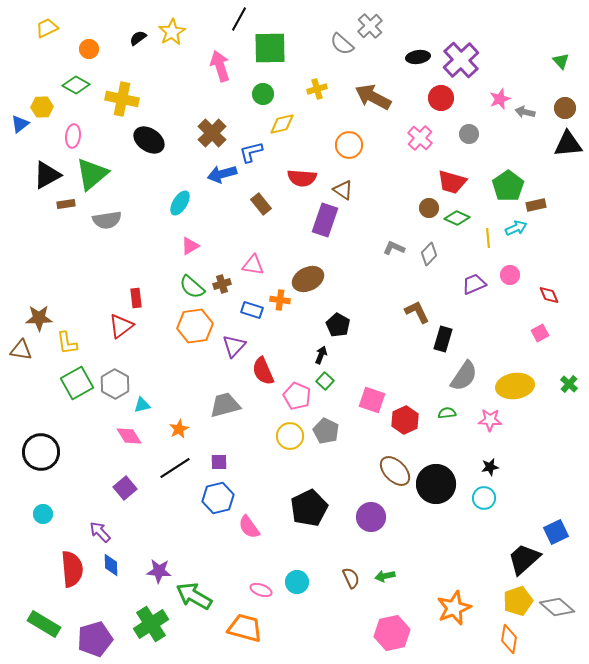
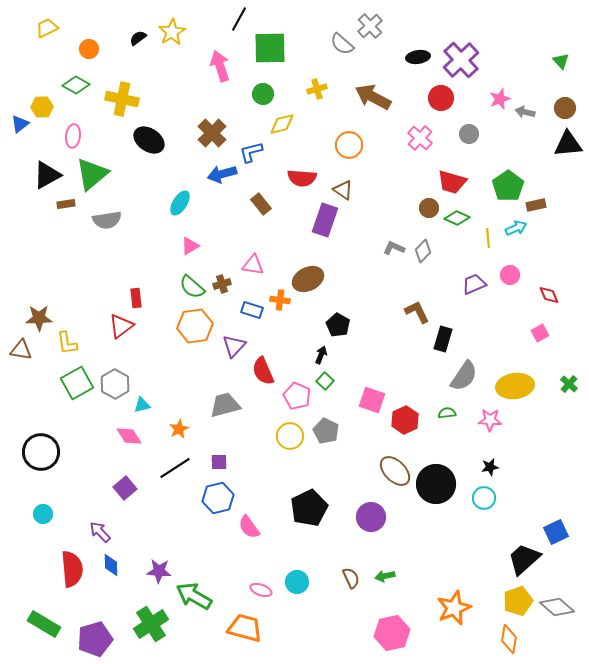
gray diamond at (429, 254): moved 6 px left, 3 px up
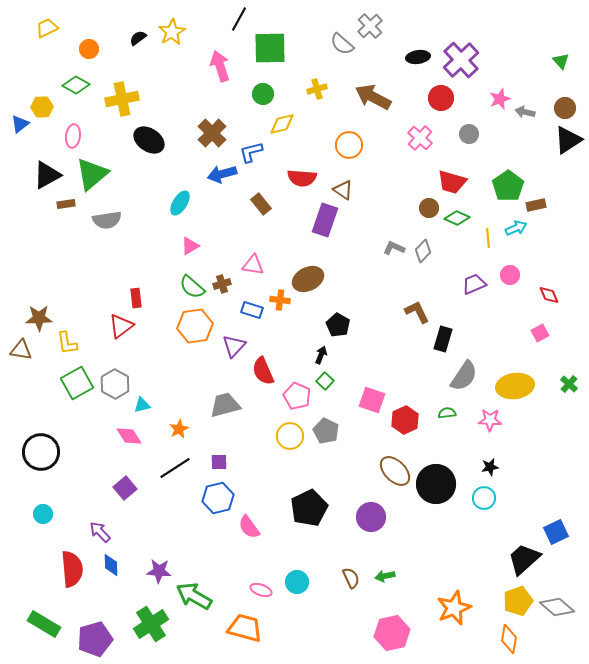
yellow cross at (122, 99): rotated 24 degrees counterclockwise
black triangle at (568, 144): moved 4 px up; rotated 28 degrees counterclockwise
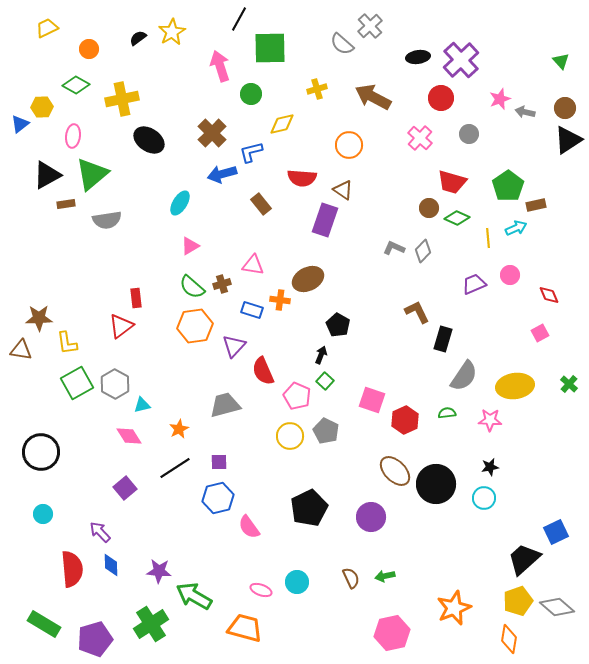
green circle at (263, 94): moved 12 px left
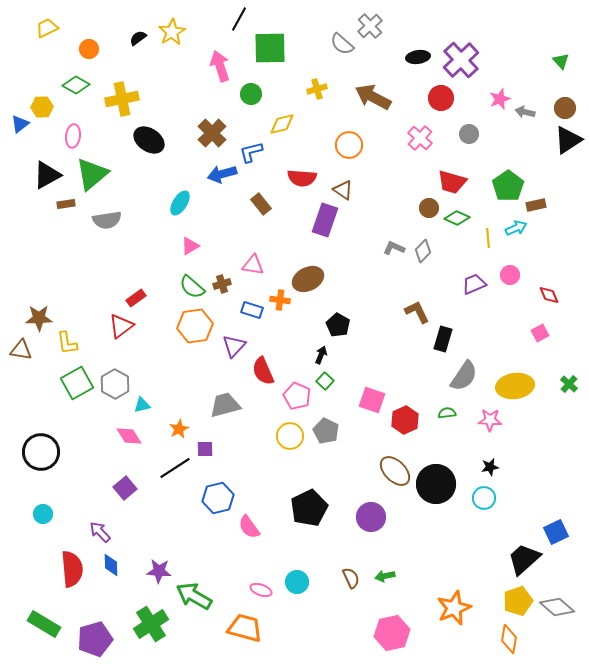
red rectangle at (136, 298): rotated 60 degrees clockwise
purple square at (219, 462): moved 14 px left, 13 px up
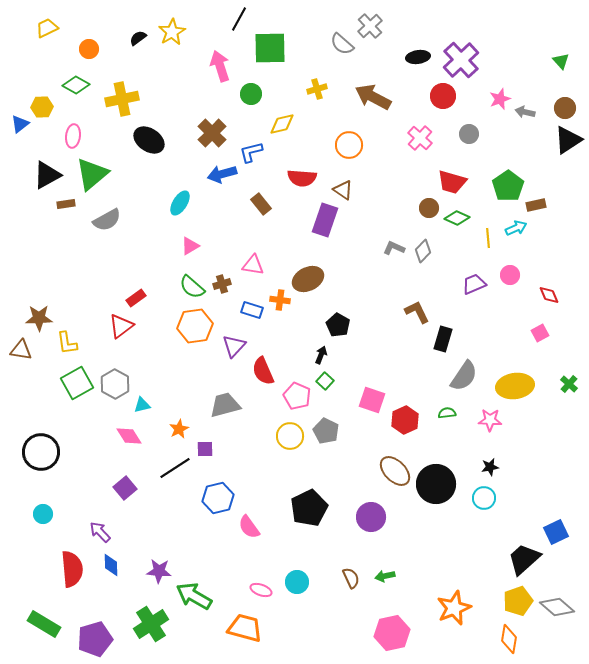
red circle at (441, 98): moved 2 px right, 2 px up
gray semicircle at (107, 220): rotated 20 degrees counterclockwise
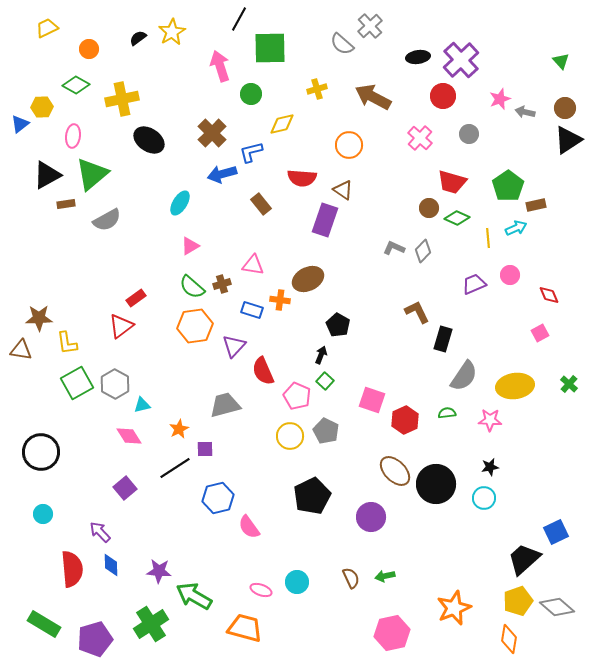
black pentagon at (309, 508): moved 3 px right, 12 px up
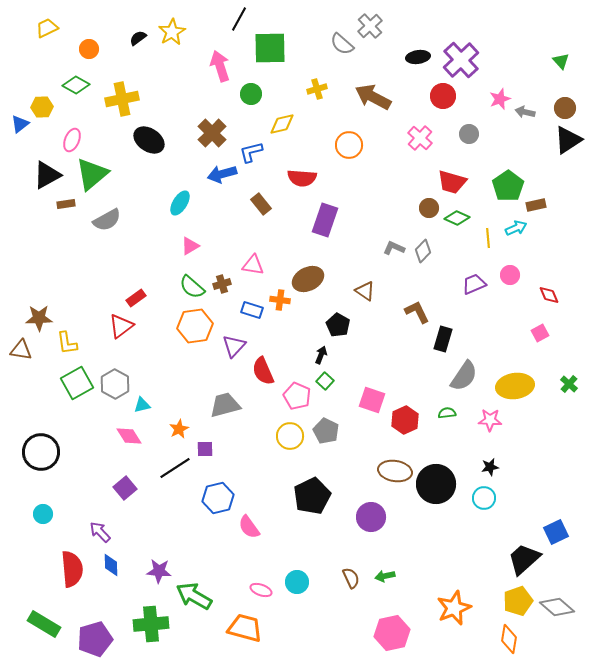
pink ellipse at (73, 136): moved 1 px left, 4 px down; rotated 15 degrees clockwise
brown triangle at (343, 190): moved 22 px right, 101 px down
brown ellipse at (395, 471): rotated 36 degrees counterclockwise
green cross at (151, 624): rotated 28 degrees clockwise
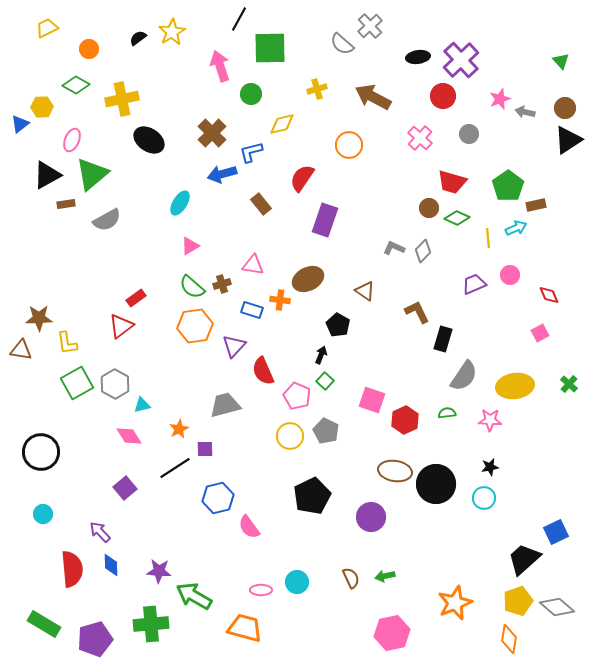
red semicircle at (302, 178): rotated 120 degrees clockwise
pink ellipse at (261, 590): rotated 20 degrees counterclockwise
orange star at (454, 608): moved 1 px right, 5 px up
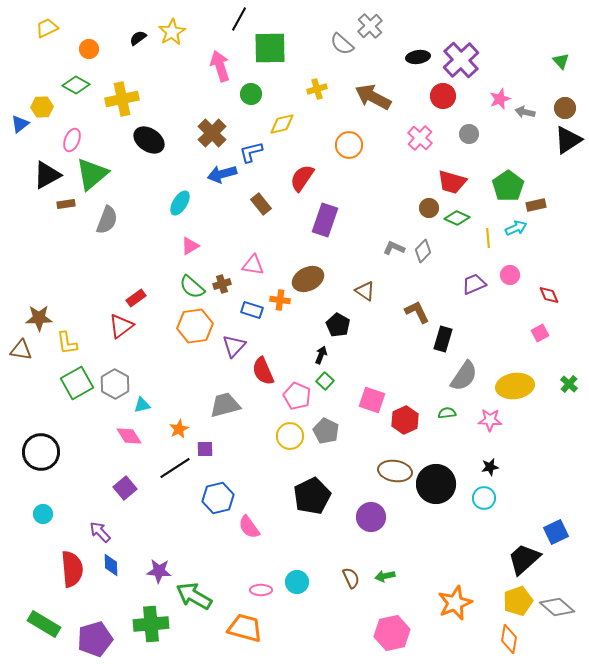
gray semicircle at (107, 220): rotated 40 degrees counterclockwise
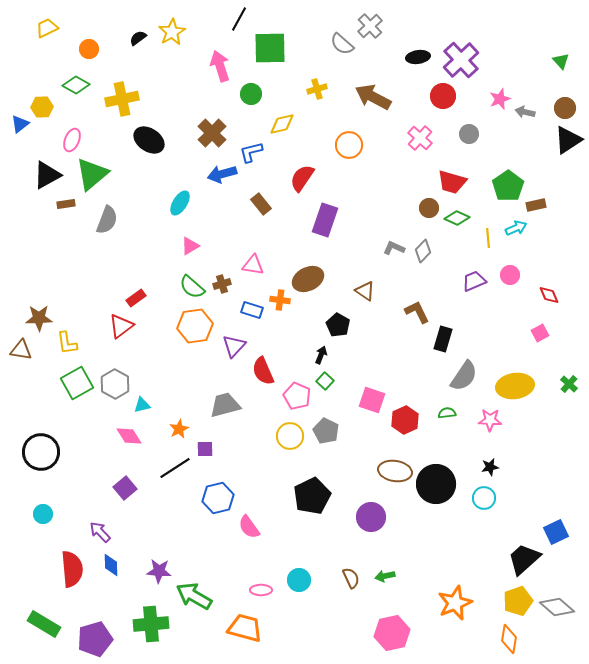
purple trapezoid at (474, 284): moved 3 px up
cyan circle at (297, 582): moved 2 px right, 2 px up
